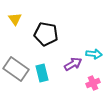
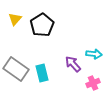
yellow triangle: rotated 16 degrees clockwise
black pentagon: moved 4 px left, 9 px up; rotated 30 degrees clockwise
purple arrow: rotated 102 degrees counterclockwise
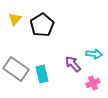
cyan rectangle: moved 1 px down
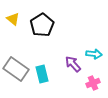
yellow triangle: moved 2 px left; rotated 32 degrees counterclockwise
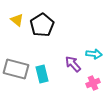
yellow triangle: moved 4 px right, 1 px down
gray rectangle: rotated 20 degrees counterclockwise
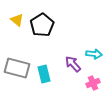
gray rectangle: moved 1 px right, 1 px up
cyan rectangle: moved 2 px right
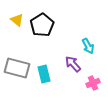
cyan arrow: moved 6 px left, 8 px up; rotated 56 degrees clockwise
